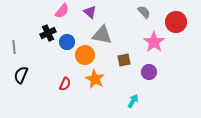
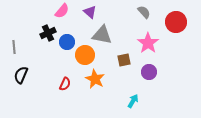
pink star: moved 6 px left, 1 px down
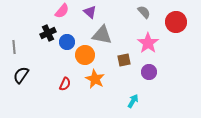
black semicircle: rotated 12 degrees clockwise
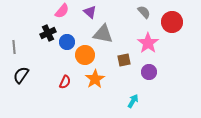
red circle: moved 4 px left
gray triangle: moved 1 px right, 1 px up
orange star: rotated 12 degrees clockwise
red semicircle: moved 2 px up
